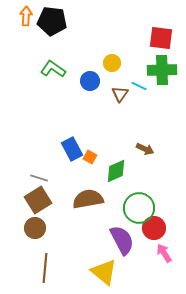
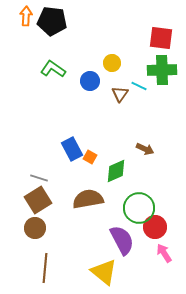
red circle: moved 1 px right, 1 px up
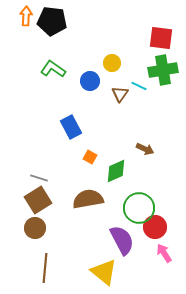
green cross: moved 1 px right; rotated 8 degrees counterclockwise
blue rectangle: moved 1 px left, 22 px up
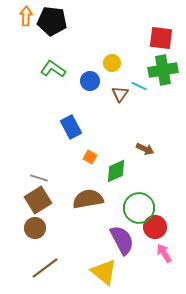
brown line: rotated 48 degrees clockwise
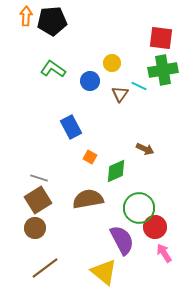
black pentagon: rotated 12 degrees counterclockwise
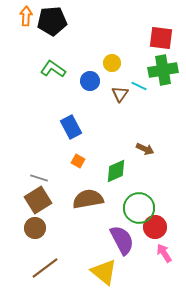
orange square: moved 12 px left, 4 px down
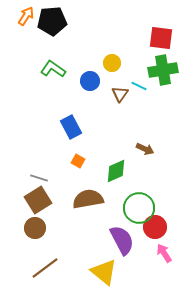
orange arrow: rotated 30 degrees clockwise
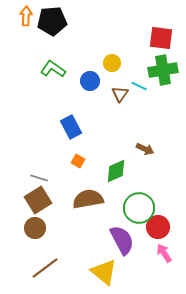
orange arrow: rotated 30 degrees counterclockwise
red circle: moved 3 px right
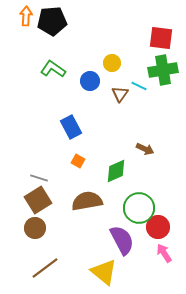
brown semicircle: moved 1 px left, 2 px down
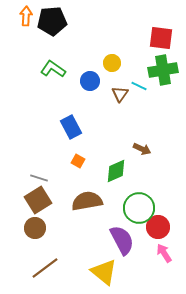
brown arrow: moved 3 px left
